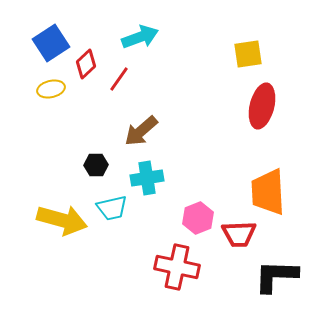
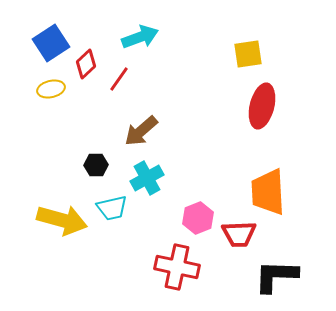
cyan cross: rotated 20 degrees counterclockwise
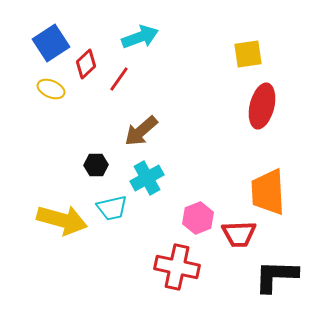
yellow ellipse: rotated 36 degrees clockwise
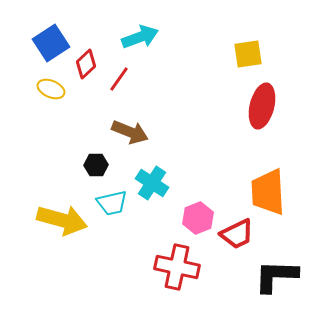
brown arrow: moved 11 px left, 1 px down; rotated 117 degrees counterclockwise
cyan cross: moved 5 px right, 5 px down; rotated 28 degrees counterclockwise
cyan trapezoid: moved 5 px up
red trapezoid: moved 2 px left; rotated 24 degrees counterclockwise
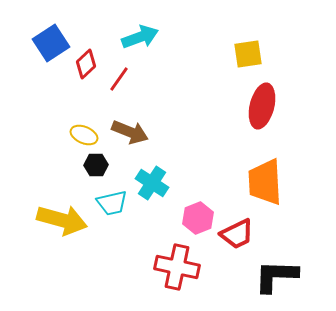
yellow ellipse: moved 33 px right, 46 px down
orange trapezoid: moved 3 px left, 10 px up
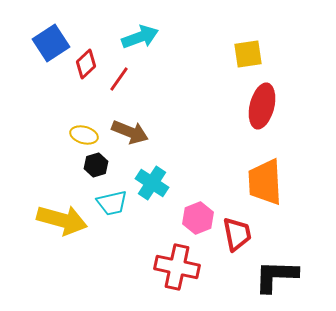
yellow ellipse: rotated 8 degrees counterclockwise
black hexagon: rotated 15 degrees counterclockwise
red trapezoid: rotated 75 degrees counterclockwise
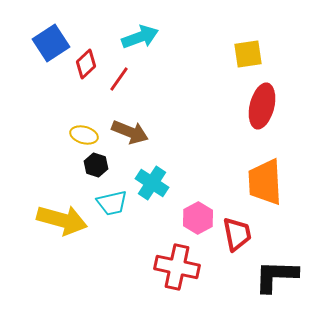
black hexagon: rotated 25 degrees counterclockwise
pink hexagon: rotated 8 degrees counterclockwise
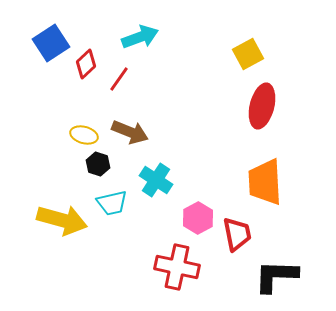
yellow square: rotated 20 degrees counterclockwise
black hexagon: moved 2 px right, 1 px up
cyan cross: moved 4 px right, 3 px up
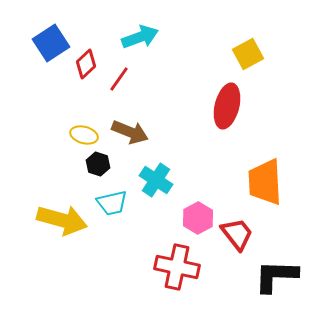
red ellipse: moved 35 px left
red trapezoid: rotated 27 degrees counterclockwise
